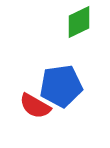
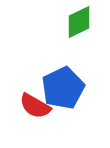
blue pentagon: moved 2 px right, 2 px down; rotated 18 degrees counterclockwise
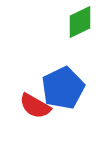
green diamond: moved 1 px right
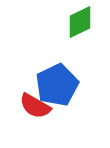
blue pentagon: moved 6 px left, 3 px up
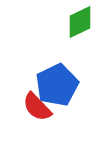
red semicircle: moved 2 px right, 1 px down; rotated 16 degrees clockwise
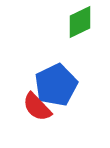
blue pentagon: moved 1 px left
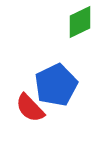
red semicircle: moved 7 px left, 1 px down
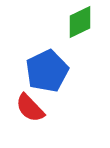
blue pentagon: moved 9 px left, 14 px up
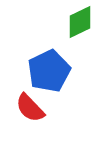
blue pentagon: moved 2 px right
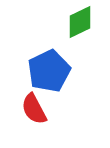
red semicircle: moved 4 px right, 1 px down; rotated 16 degrees clockwise
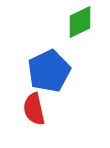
red semicircle: rotated 16 degrees clockwise
